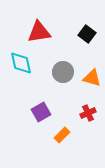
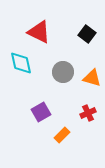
red triangle: rotated 35 degrees clockwise
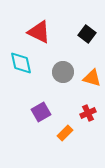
orange rectangle: moved 3 px right, 2 px up
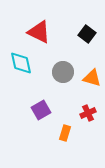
purple square: moved 2 px up
orange rectangle: rotated 28 degrees counterclockwise
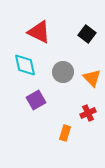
cyan diamond: moved 4 px right, 2 px down
orange triangle: rotated 30 degrees clockwise
purple square: moved 5 px left, 10 px up
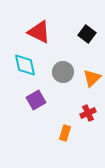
orange triangle: rotated 30 degrees clockwise
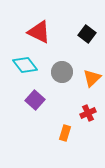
cyan diamond: rotated 25 degrees counterclockwise
gray circle: moved 1 px left
purple square: moved 1 px left; rotated 18 degrees counterclockwise
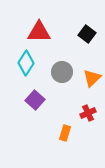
red triangle: rotated 25 degrees counterclockwise
cyan diamond: moved 1 px right, 2 px up; rotated 70 degrees clockwise
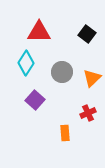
orange rectangle: rotated 21 degrees counterclockwise
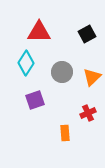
black square: rotated 24 degrees clockwise
orange triangle: moved 1 px up
purple square: rotated 30 degrees clockwise
